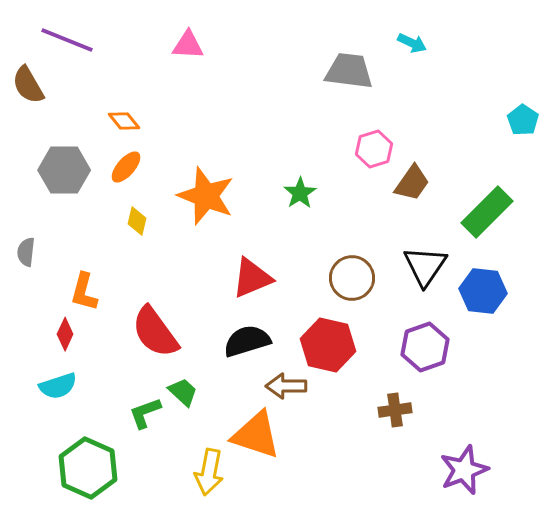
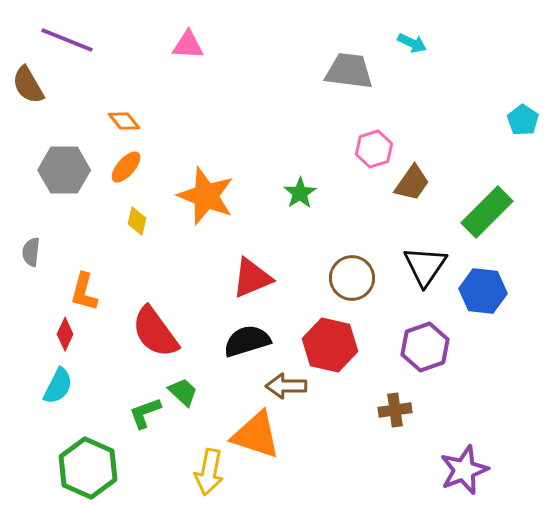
gray semicircle: moved 5 px right
red hexagon: moved 2 px right
cyan semicircle: rotated 45 degrees counterclockwise
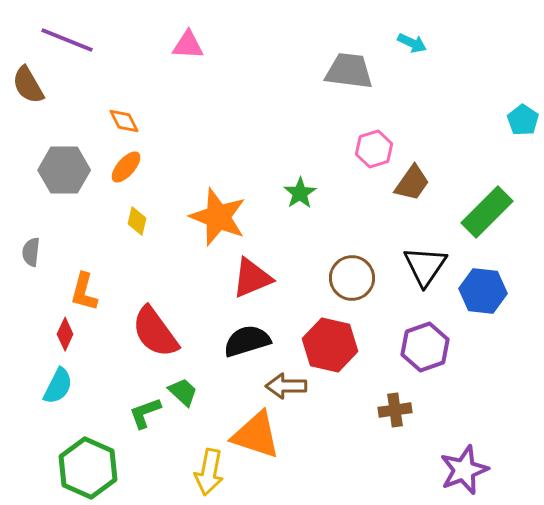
orange diamond: rotated 12 degrees clockwise
orange star: moved 12 px right, 21 px down
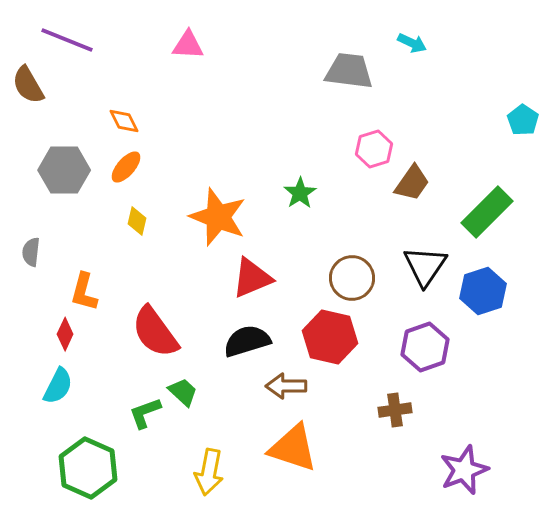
blue hexagon: rotated 24 degrees counterclockwise
red hexagon: moved 8 px up
orange triangle: moved 37 px right, 13 px down
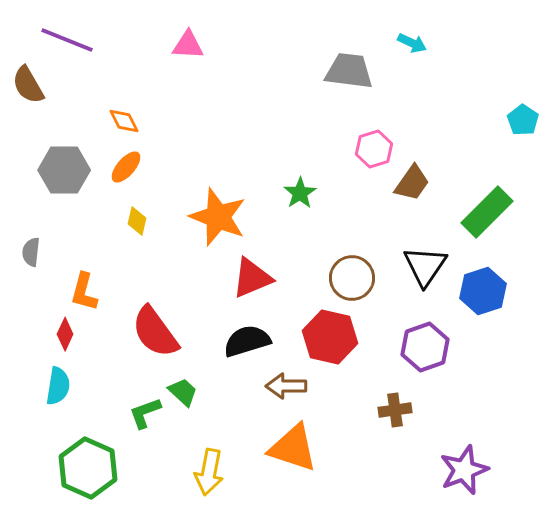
cyan semicircle: rotated 18 degrees counterclockwise
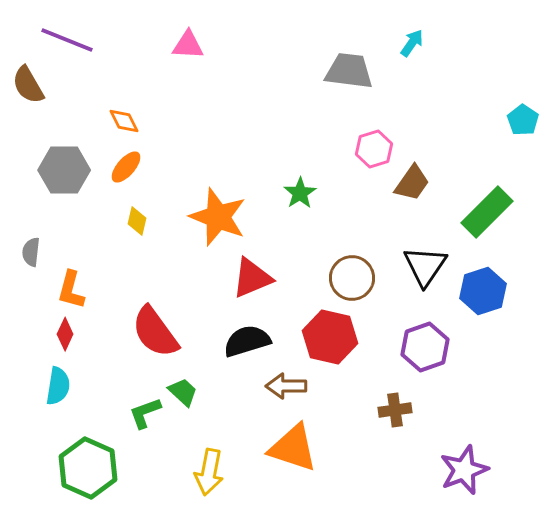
cyan arrow: rotated 80 degrees counterclockwise
orange L-shape: moved 13 px left, 2 px up
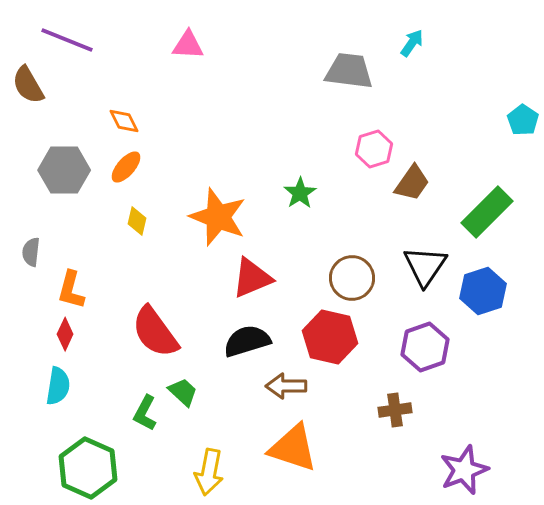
green L-shape: rotated 42 degrees counterclockwise
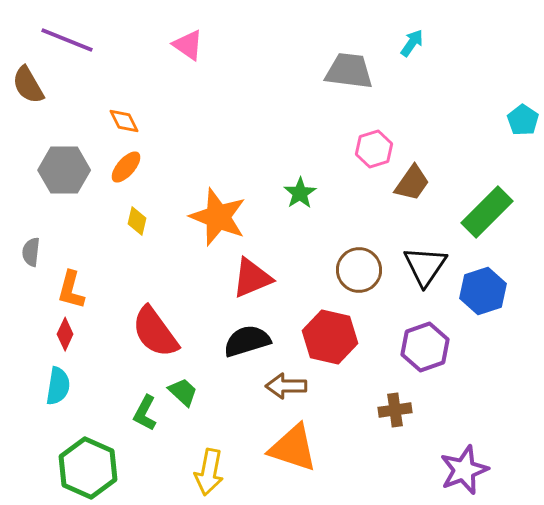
pink triangle: rotated 32 degrees clockwise
brown circle: moved 7 px right, 8 px up
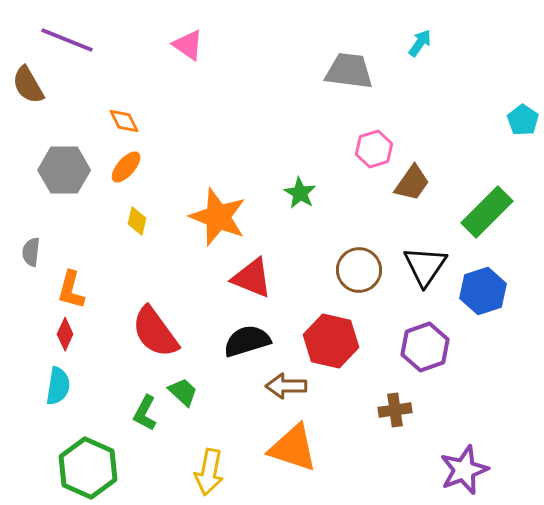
cyan arrow: moved 8 px right
green star: rotated 8 degrees counterclockwise
red triangle: rotated 45 degrees clockwise
red hexagon: moved 1 px right, 4 px down
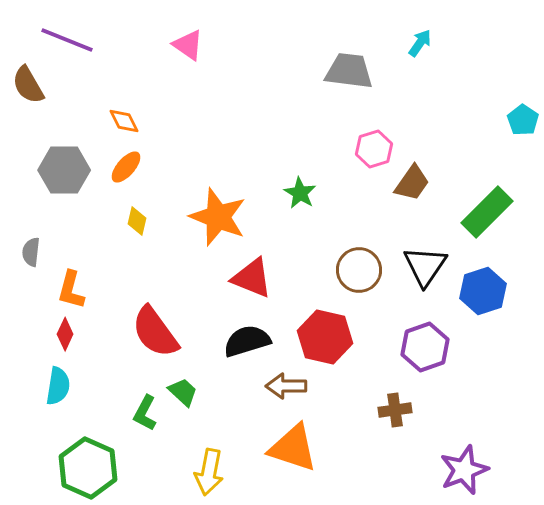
red hexagon: moved 6 px left, 4 px up
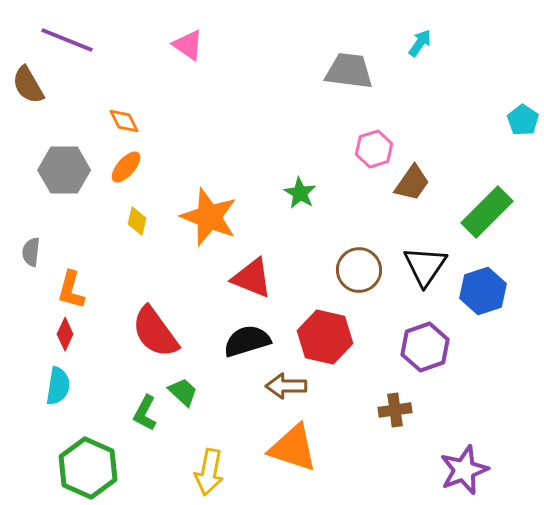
orange star: moved 9 px left
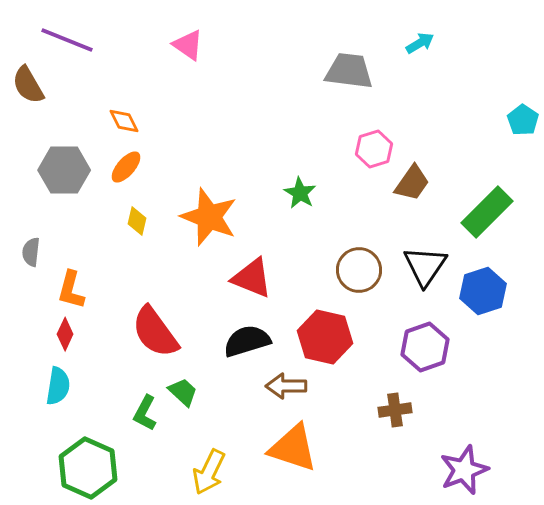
cyan arrow: rotated 24 degrees clockwise
yellow arrow: rotated 15 degrees clockwise
